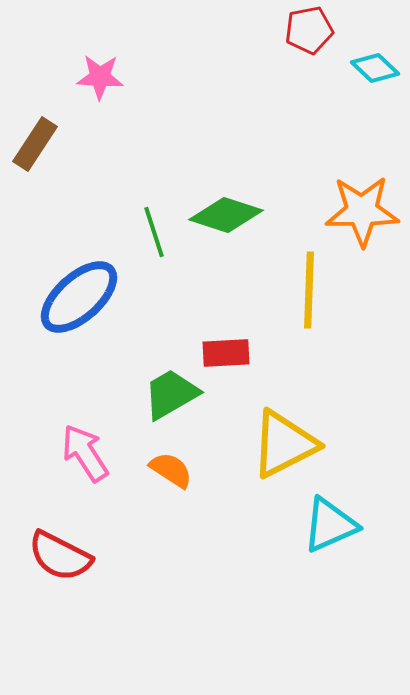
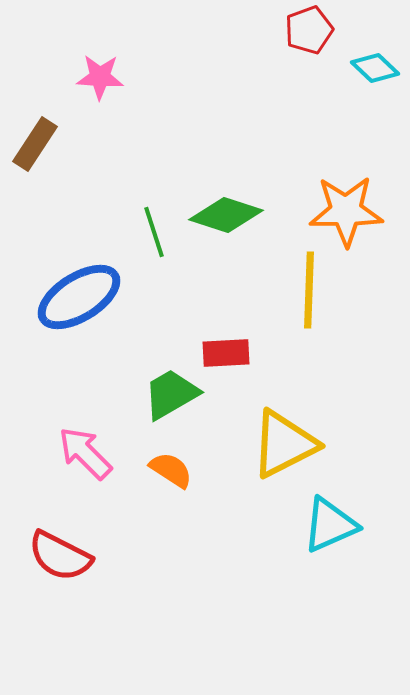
red pentagon: rotated 9 degrees counterclockwise
orange star: moved 16 px left
blue ellipse: rotated 10 degrees clockwise
pink arrow: rotated 12 degrees counterclockwise
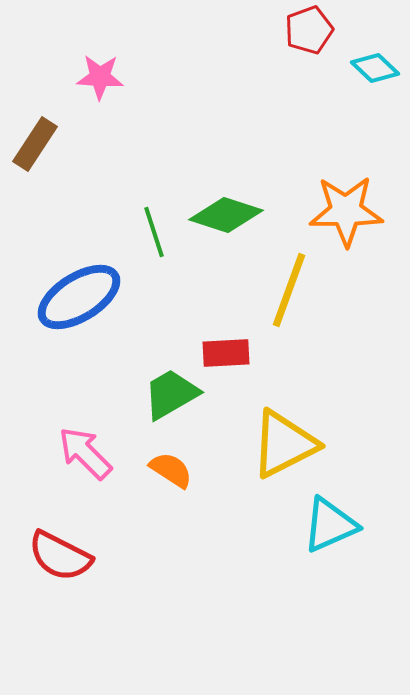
yellow line: moved 20 px left; rotated 18 degrees clockwise
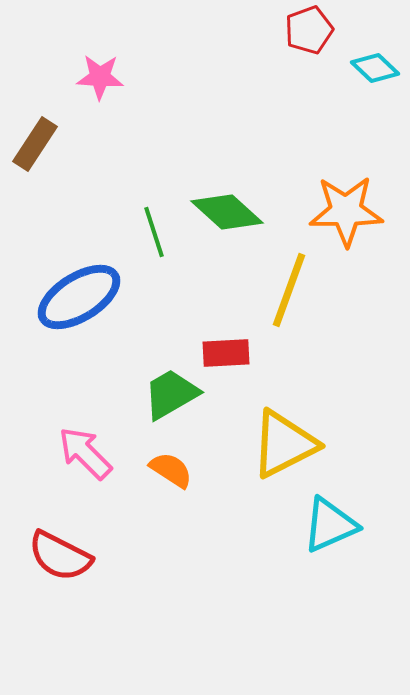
green diamond: moved 1 px right, 3 px up; rotated 24 degrees clockwise
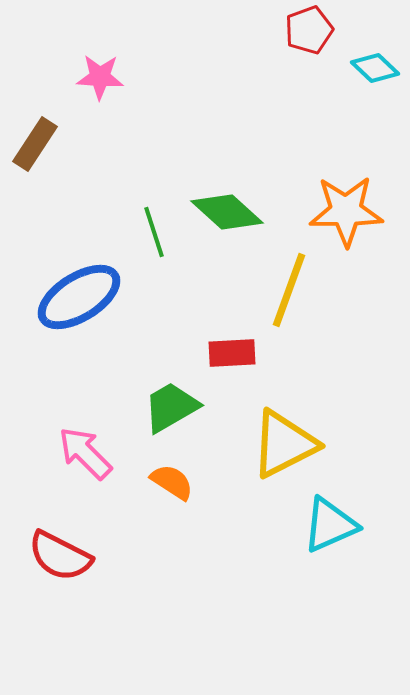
red rectangle: moved 6 px right
green trapezoid: moved 13 px down
orange semicircle: moved 1 px right, 12 px down
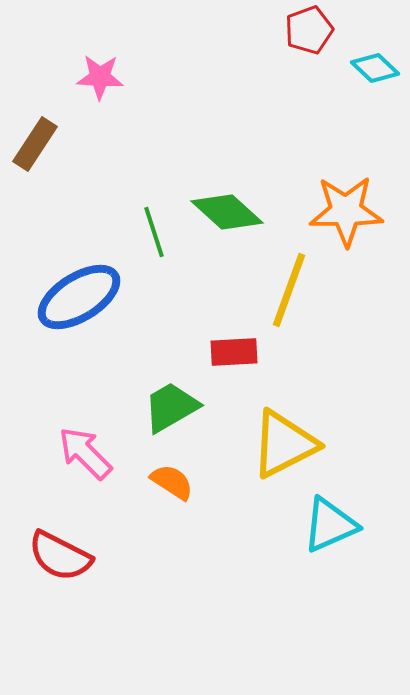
red rectangle: moved 2 px right, 1 px up
